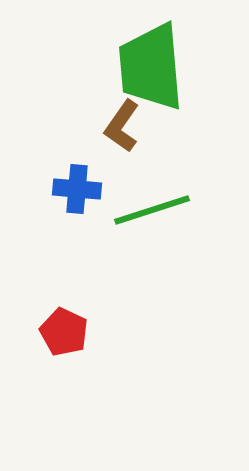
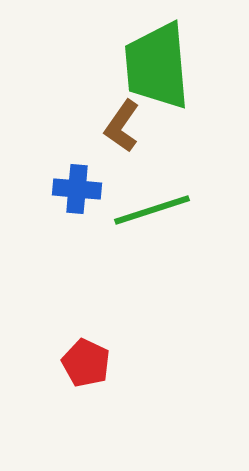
green trapezoid: moved 6 px right, 1 px up
red pentagon: moved 22 px right, 31 px down
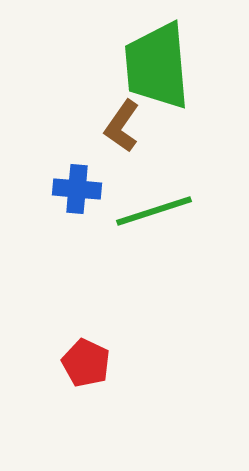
green line: moved 2 px right, 1 px down
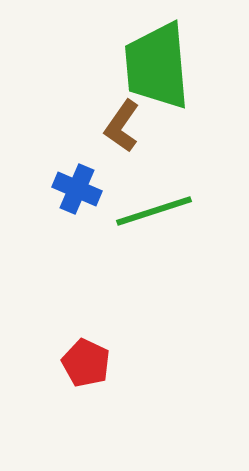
blue cross: rotated 18 degrees clockwise
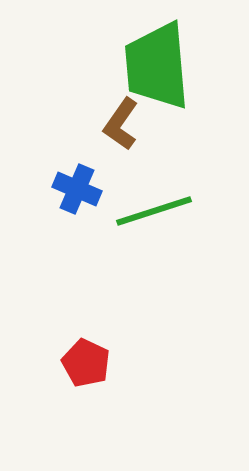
brown L-shape: moved 1 px left, 2 px up
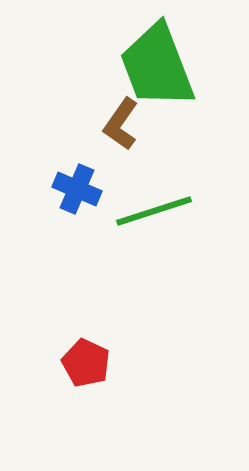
green trapezoid: rotated 16 degrees counterclockwise
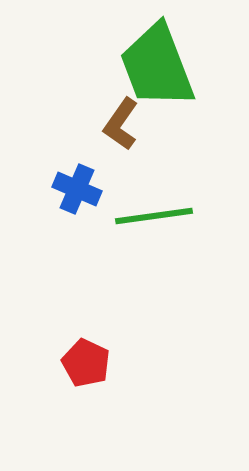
green line: moved 5 px down; rotated 10 degrees clockwise
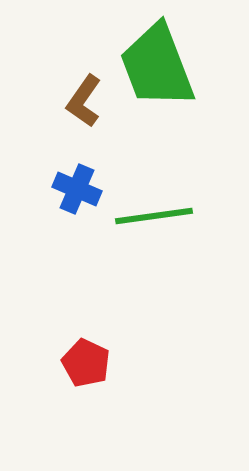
brown L-shape: moved 37 px left, 23 px up
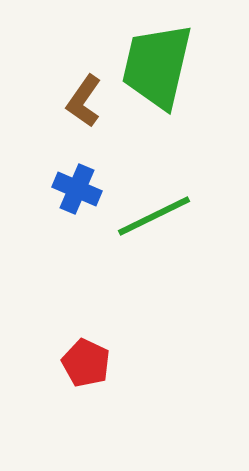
green trapezoid: rotated 34 degrees clockwise
green line: rotated 18 degrees counterclockwise
